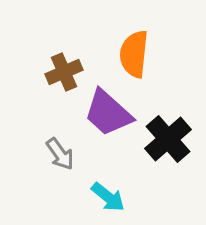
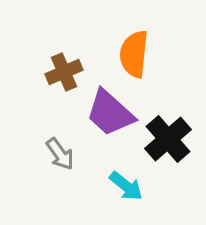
purple trapezoid: moved 2 px right
cyan arrow: moved 18 px right, 11 px up
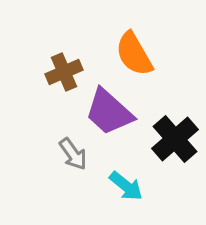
orange semicircle: rotated 36 degrees counterclockwise
purple trapezoid: moved 1 px left, 1 px up
black cross: moved 7 px right
gray arrow: moved 13 px right
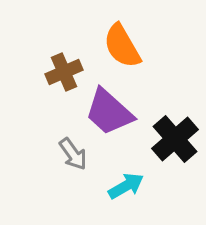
orange semicircle: moved 12 px left, 8 px up
cyan arrow: rotated 69 degrees counterclockwise
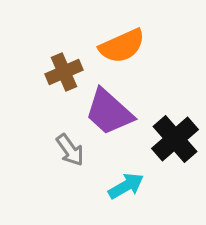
orange semicircle: rotated 84 degrees counterclockwise
gray arrow: moved 3 px left, 4 px up
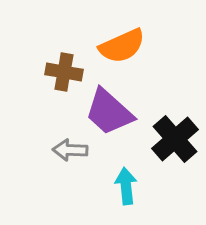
brown cross: rotated 33 degrees clockwise
gray arrow: rotated 128 degrees clockwise
cyan arrow: rotated 66 degrees counterclockwise
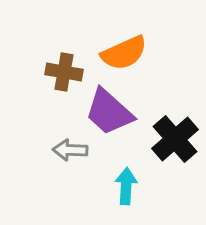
orange semicircle: moved 2 px right, 7 px down
cyan arrow: rotated 9 degrees clockwise
